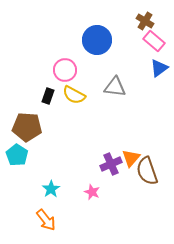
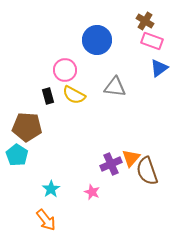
pink rectangle: moved 2 px left; rotated 20 degrees counterclockwise
black rectangle: rotated 35 degrees counterclockwise
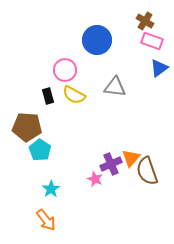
cyan pentagon: moved 23 px right, 5 px up
pink star: moved 3 px right, 13 px up
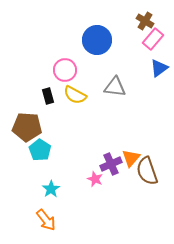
pink rectangle: moved 1 px right, 2 px up; rotated 70 degrees counterclockwise
yellow semicircle: moved 1 px right
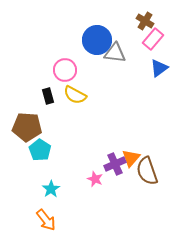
gray triangle: moved 34 px up
purple cross: moved 4 px right
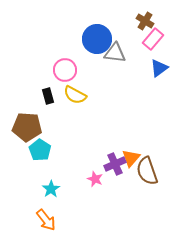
blue circle: moved 1 px up
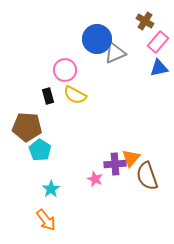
pink rectangle: moved 5 px right, 3 px down
gray triangle: rotated 30 degrees counterclockwise
blue triangle: rotated 24 degrees clockwise
purple cross: rotated 20 degrees clockwise
brown semicircle: moved 5 px down
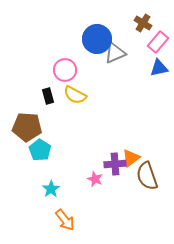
brown cross: moved 2 px left, 2 px down
orange triangle: rotated 12 degrees clockwise
orange arrow: moved 19 px right
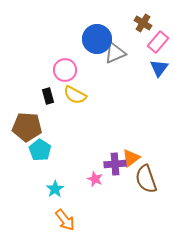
blue triangle: rotated 42 degrees counterclockwise
brown semicircle: moved 1 px left, 3 px down
cyan star: moved 4 px right
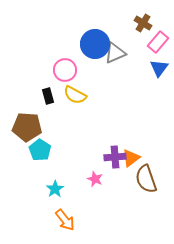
blue circle: moved 2 px left, 5 px down
purple cross: moved 7 px up
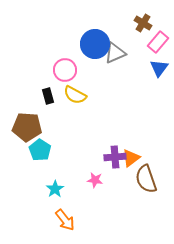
pink star: moved 1 px down; rotated 14 degrees counterclockwise
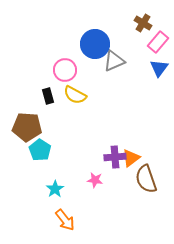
gray triangle: moved 1 px left, 8 px down
